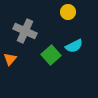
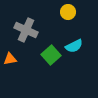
gray cross: moved 1 px right, 1 px up
orange triangle: rotated 40 degrees clockwise
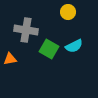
gray cross: rotated 15 degrees counterclockwise
green square: moved 2 px left, 6 px up; rotated 18 degrees counterclockwise
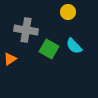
cyan semicircle: rotated 72 degrees clockwise
orange triangle: rotated 24 degrees counterclockwise
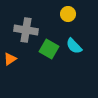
yellow circle: moved 2 px down
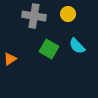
gray cross: moved 8 px right, 14 px up
cyan semicircle: moved 3 px right
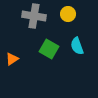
cyan semicircle: rotated 24 degrees clockwise
orange triangle: moved 2 px right
